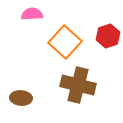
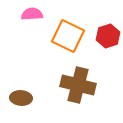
orange square: moved 3 px right, 6 px up; rotated 16 degrees counterclockwise
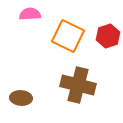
pink semicircle: moved 2 px left
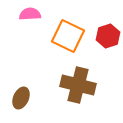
brown ellipse: rotated 70 degrees counterclockwise
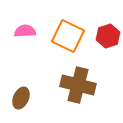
pink semicircle: moved 5 px left, 17 px down
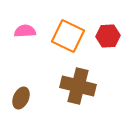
red hexagon: rotated 15 degrees clockwise
brown cross: moved 1 px down
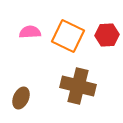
pink semicircle: moved 5 px right, 1 px down
red hexagon: moved 1 px left, 1 px up
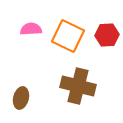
pink semicircle: moved 1 px right, 3 px up
brown ellipse: rotated 10 degrees counterclockwise
